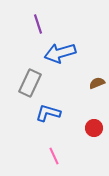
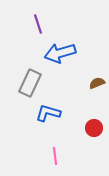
pink line: moved 1 px right; rotated 18 degrees clockwise
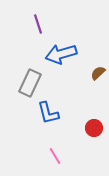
blue arrow: moved 1 px right, 1 px down
brown semicircle: moved 1 px right, 10 px up; rotated 21 degrees counterclockwise
blue L-shape: rotated 120 degrees counterclockwise
pink line: rotated 24 degrees counterclockwise
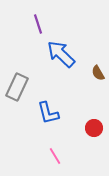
blue arrow: rotated 60 degrees clockwise
brown semicircle: rotated 77 degrees counterclockwise
gray rectangle: moved 13 px left, 4 px down
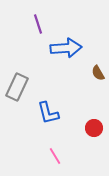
blue arrow: moved 5 px right, 6 px up; rotated 132 degrees clockwise
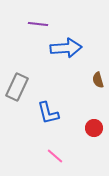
purple line: rotated 66 degrees counterclockwise
brown semicircle: moved 7 px down; rotated 14 degrees clockwise
pink line: rotated 18 degrees counterclockwise
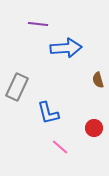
pink line: moved 5 px right, 9 px up
